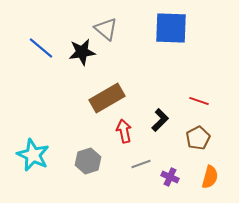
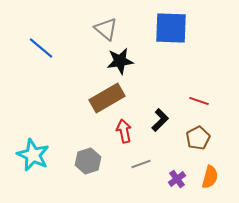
black star: moved 38 px right, 9 px down
purple cross: moved 7 px right, 2 px down; rotated 30 degrees clockwise
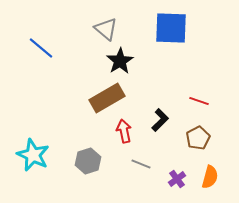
black star: rotated 24 degrees counterclockwise
gray line: rotated 42 degrees clockwise
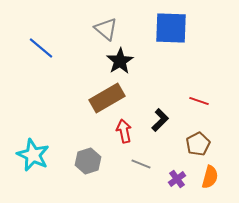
brown pentagon: moved 6 px down
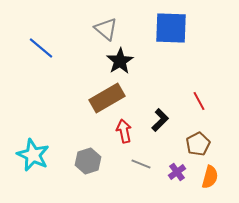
red line: rotated 42 degrees clockwise
purple cross: moved 7 px up
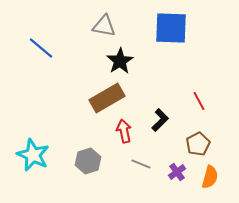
gray triangle: moved 2 px left, 3 px up; rotated 30 degrees counterclockwise
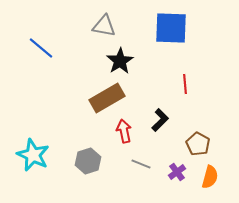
red line: moved 14 px left, 17 px up; rotated 24 degrees clockwise
brown pentagon: rotated 15 degrees counterclockwise
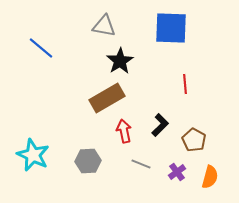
black L-shape: moved 5 px down
brown pentagon: moved 4 px left, 4 px up
gray hexagon: rotated 15 degrees clockwise
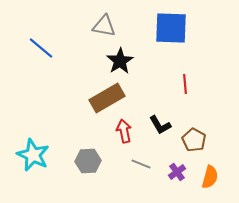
black L-shape: rotated 105 degrees clockwise
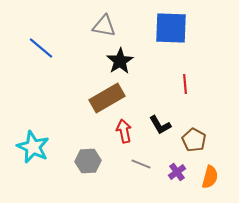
cyan star: moved 8 px up
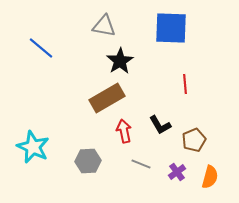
brown pentagon: rotated 20 degrees clockwise
